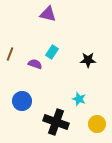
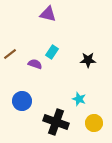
brown line: rotated 32 degrees clockwise
yellow circle: moved 3 px left, 1 px up
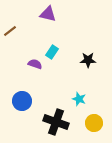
brown line: moved 23 px up
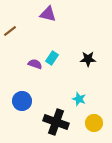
cyan rectangle: moved 6 px down
black star: moved 1 px up
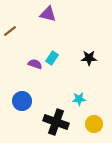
black star: moved 1 px right, 1 px up
cyan star: rotated 24 degrees counterclockwise
yellow circle: moved 1 px down
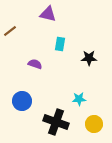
cyan rectangle: moved 8 px right, 14 px up; rotated 24 degrees counterclockwise
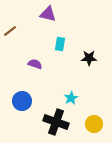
cyan star: moved 8 px left, 1 px up; rotated 24 degrees counterclockwise
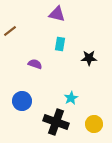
purple triangle: moved 9 px right
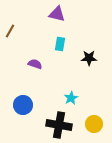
brown line: rotated 24 degrees counterclockwise
blue circle: moved 1 px right, 4 px down
black cross: moved 3 px right, 3 px down; rotated 10 degrees counterclockwise
